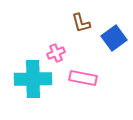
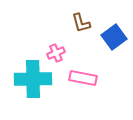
blue square: moved 1 px up
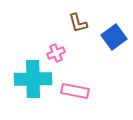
brown L-shape: moved 3 px left
pink rectangle: moved 8 px left, 13 px down
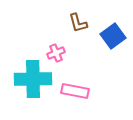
blue square: moved 1 px left, 1 px up
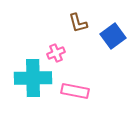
cyan cross: moved 1 px up
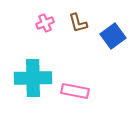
pink cross: moved 11 px left, 30 px up
